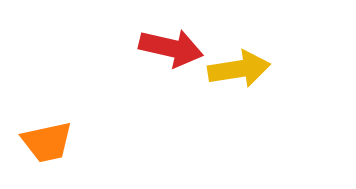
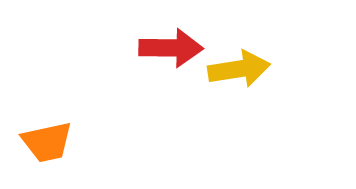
red arrow: rotated 12 degrees counterclockwise
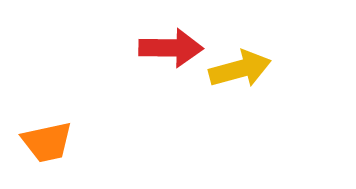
yellow arrow: moved 1 px right; rotated 6 degrees counterclockwise
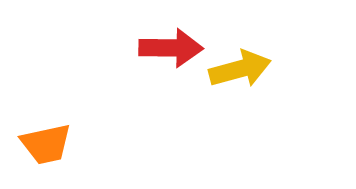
orange trapezoid: moved 1 px left, 2 px down
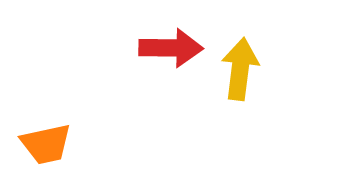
yellow arrow: rotated 68 degrees counterclockwise
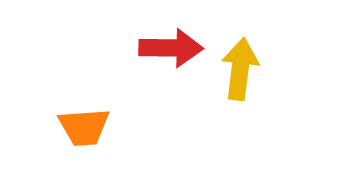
orange trapezoid: moved 38 px right, 17 px up; rotated 8 degrees clockwise
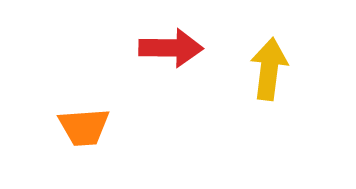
yellow arrow: moved 29 px right
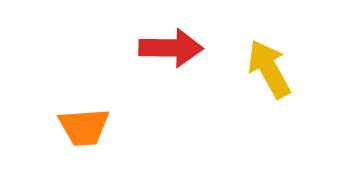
yellow arrow: rotated 36 degrees counterclockwise
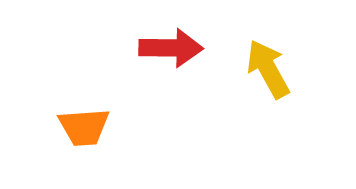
yellow arrow: moved 1 px left
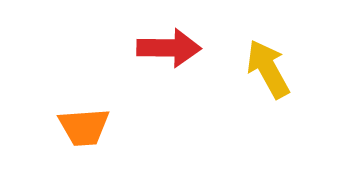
red arrow: moved 2 px left
